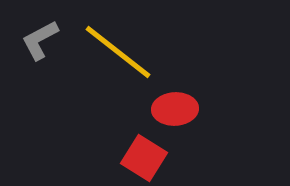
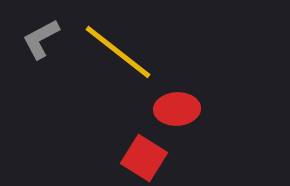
gray L-shape: moved 1 px right, 1 px up
red ellipse: moved 2 px right
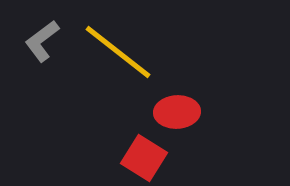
gray L-shape: moved 1 px right, 2 px down; rotated 9 degrees counterclockwise
red ellipse: moved 3 px down
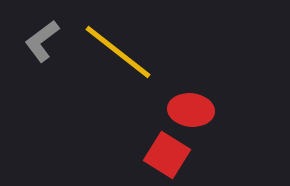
red ellipse: moved 14 px right, 2 px up; rotated 9 degrees clockwise
red square: moved 23 px right, 3 px up
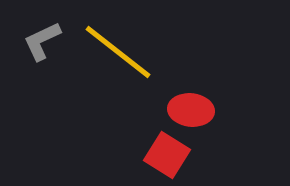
gray L-shape: rotated 12 degrees clockwise
